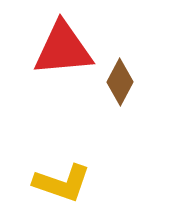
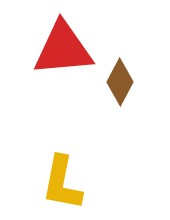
yellow L-shape: rotated 82 degrees clockwise
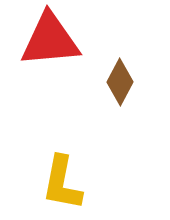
red triangle: moved 13 px left, 9 px up
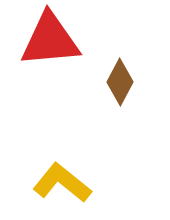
yellow L-shape: rotated 118 degrees clockwise
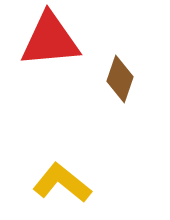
brown diamond: moved 3 px up; rotated 9 degrees counterclockwise
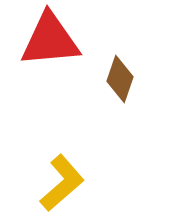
yellow L-shape: rotated 100 degrees clockwise
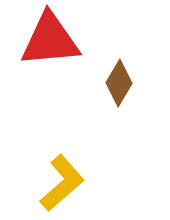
brown diamond: moved 1 px left, 4 px down; rotated 12 degrees clockwise
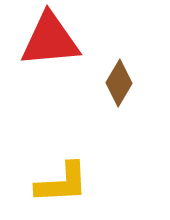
yellow L-shape: rotated 38 degrees clockwise
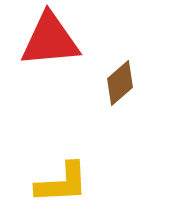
brown diamond: moved 1 px right; rotated 18 degrees clockwise
